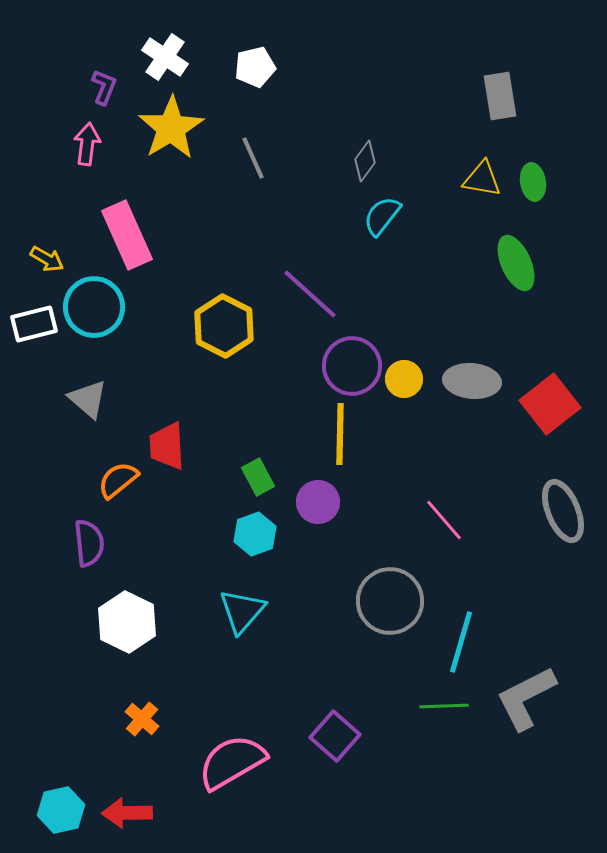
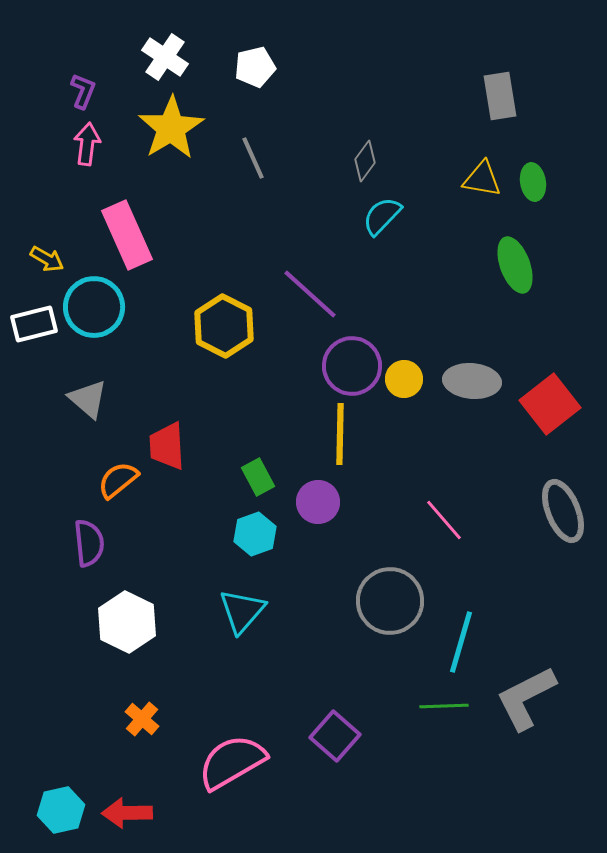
purple L-shape at (104, 87): moved 21 px left, 4 px down
cyan semicircle at (382, 216): rotated 6 degrees clockwise
green ellipse at (516, 263): moved 1 px left, 2 px down; rotated 4 degrees clockwise
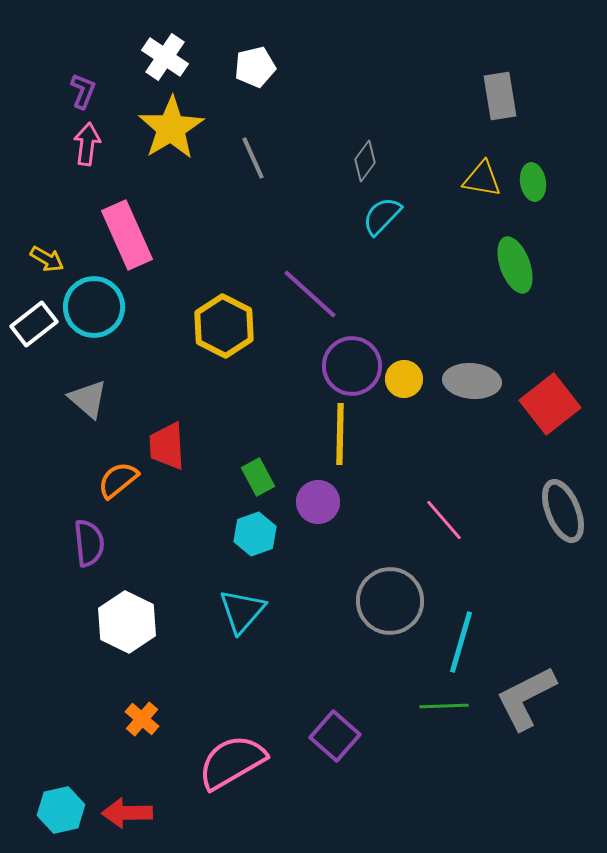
white rectangle at (34, 324): rotated 24 degrees counterclockwise
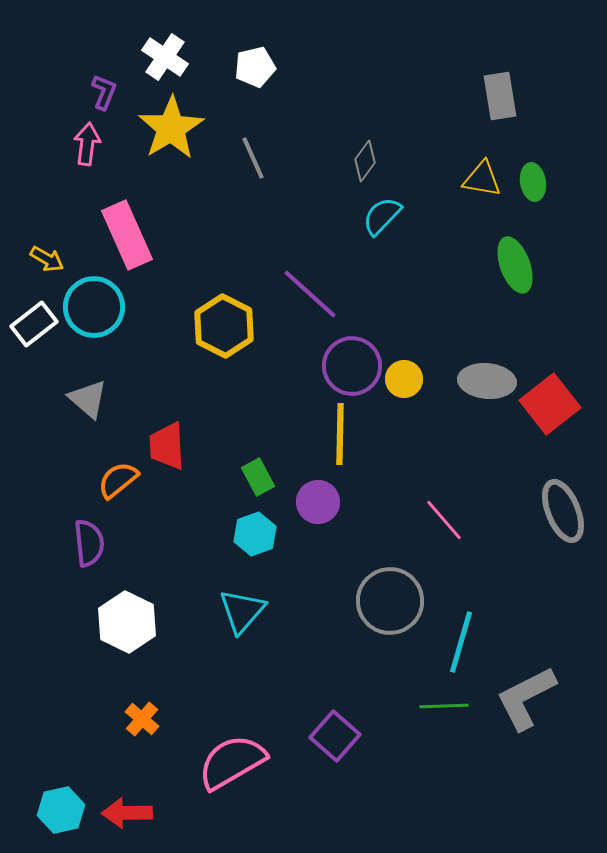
purple L-shape at (83, 91): moved 21 px right, 1 px down
gray ellipse at (472, 381): moved 15 px right
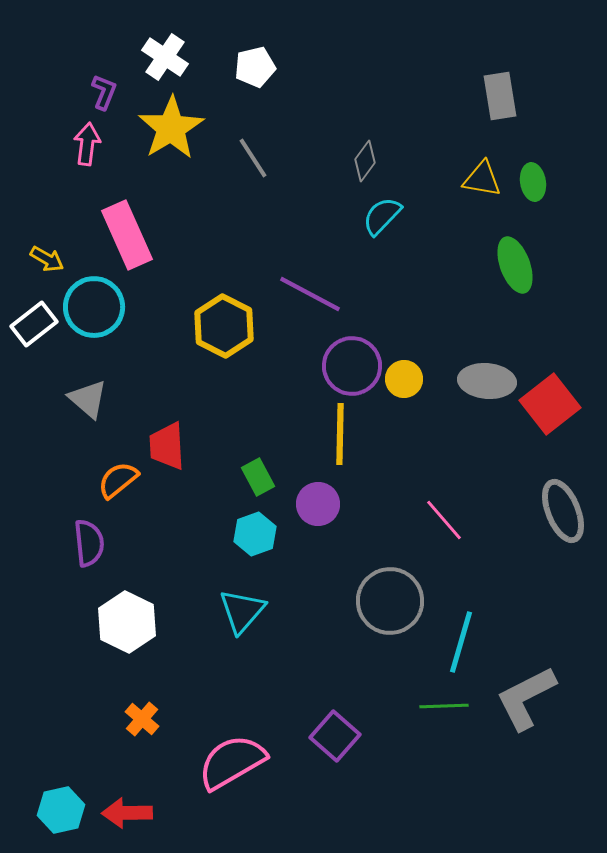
gray line at (253, 158): rotated 9 degrees counterclockwise
purple line at (310, 294): rotated 14 degrees counterclockwise
purple circle at (318, 502): moved 2 px down
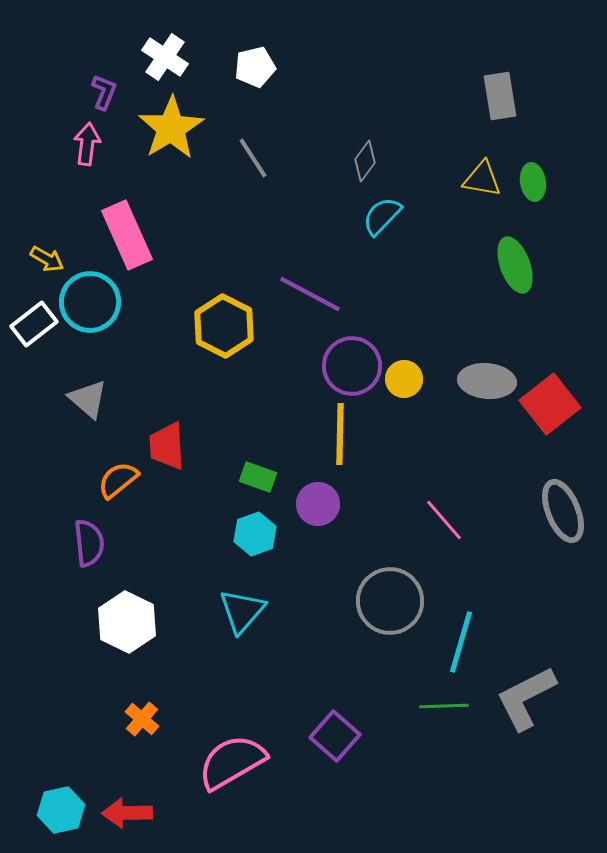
cyan circle at (94, 307): moved 4 px left, 5 px up
green rectangle at (258, 477): rotated 42 degrees counterclockwise
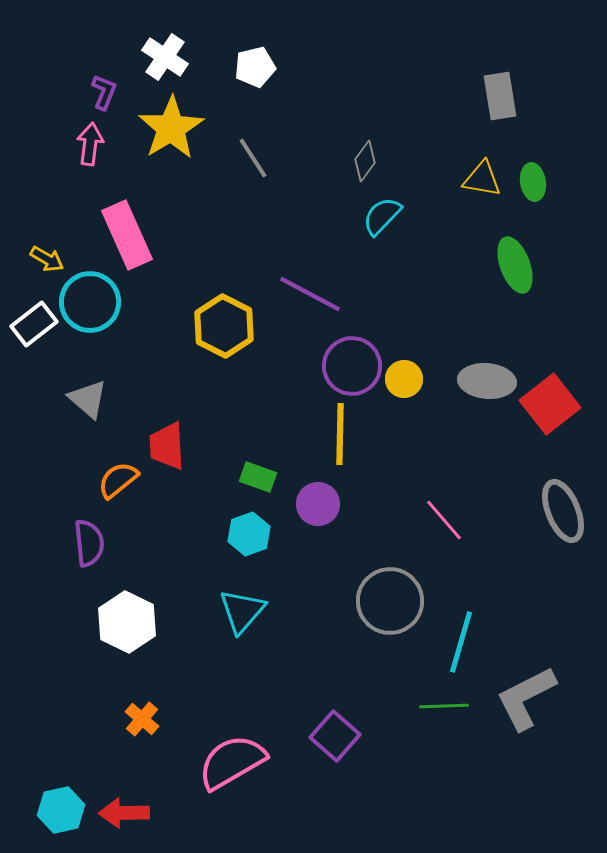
pink arrow at (87, 144): moved 3 px right
cyan hexagon at (255, 534): moved 6 px left
red arrow at (127, 813): moved 3 px left
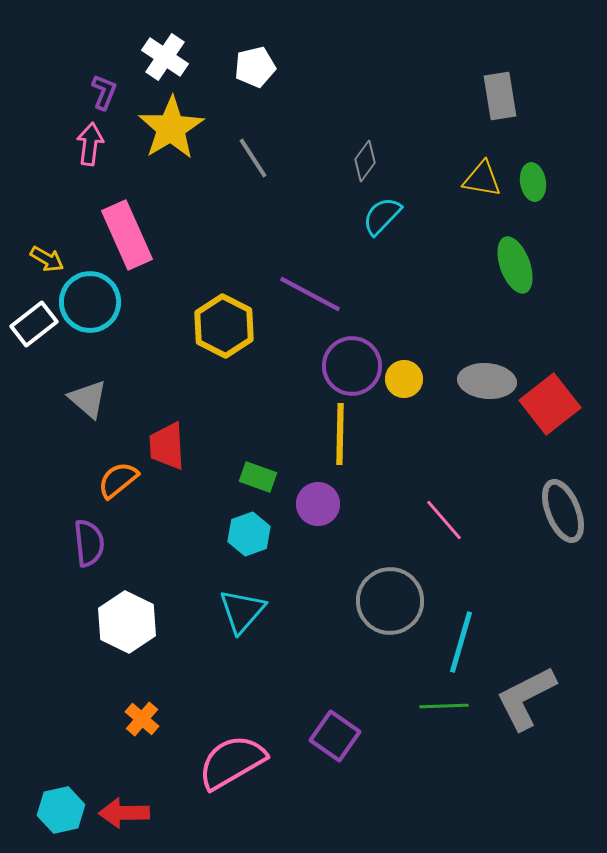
purple square at (335, 736): rotated 6 degrees counterclockwise
